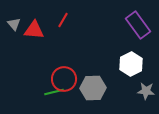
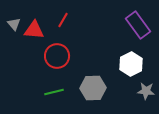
red circle: moved 7 px left, 23 px up
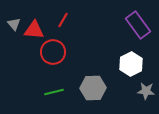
red circle: moved 4 px left, 4 px up
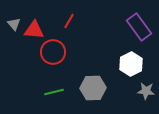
red line: moved 6 px right, 1 px down
purple rectangle: moved 1 px right, 2 px down
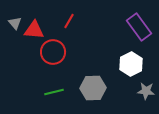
gray triangle: moved 1 px right, 1 px up
